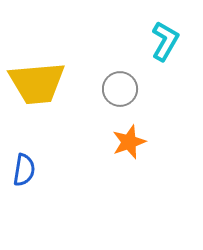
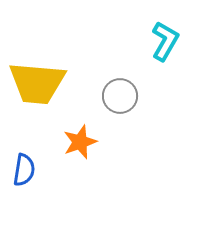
yellow trapezoid: rotated 10 degrees clockwise
gray circle: moved 7 px down
orange star: moved 49 px left
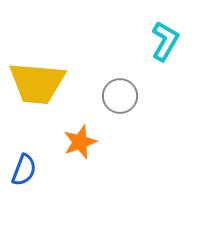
blue semicircle: rotated 12 degrees clockwise
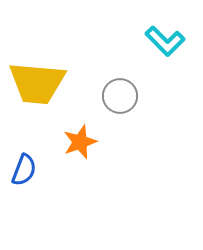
cyan L-shape: rotated 105 degrees clockwise
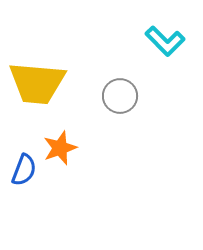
orange star: moved 20 px left, 6 px down
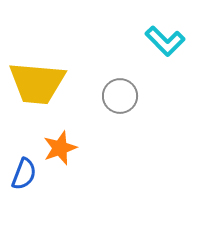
blue semicircle: moved 4 px down
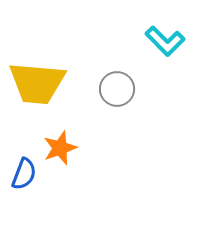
gray circle: moved 3 px left, 7 px up
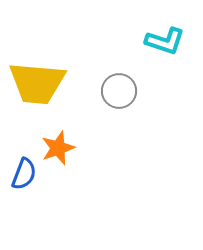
cyan L-shape: rotated 27 degrees counterclockwise
gray circle: moved 2 px right, 2 px down
orange star: moved 2 px left
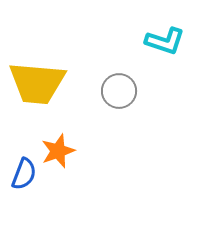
orange star: moved 3 px down
